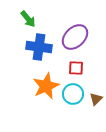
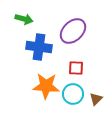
green arrow: moved 4 px left; rotated 36 degrees counterclockwise
purple ellipse: moved 2 px left, 6 px up
orange star: rotated 28 degrees clockwise
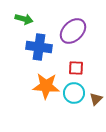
cyan circle: moved 1 px right, 1 px up
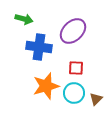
orange star: rotated 20 degrees counterclockwise
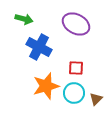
purple ellipse: moved 3 px right, 7 px up; rotated 72 degrees clockwise
blue cross: rotated 20 degrees clockwise
